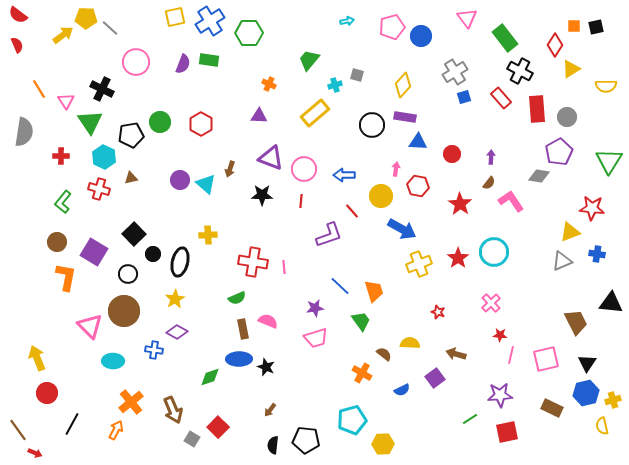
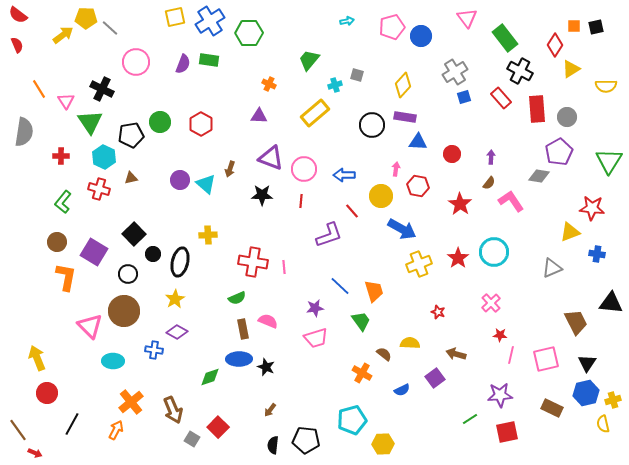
gray triangle at (562, 261): moved 10 px left, 7 px down
yellow semicircle at (602, 426): moved 1 px right, 2 px up
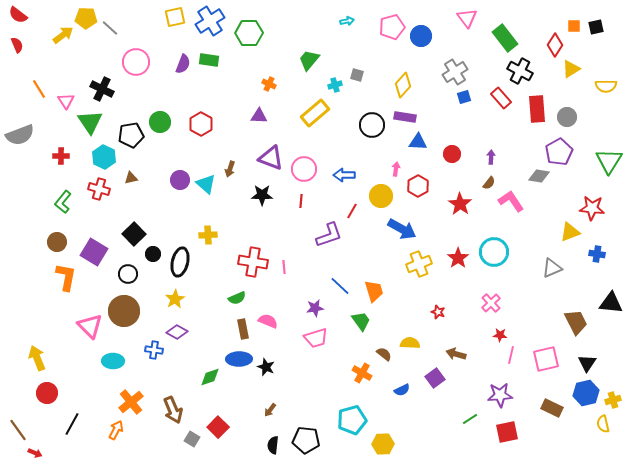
gray semicircle at (24, 132): moved 4 px left, 3 px down; rotated 60 degrees clockwise
red hexagon at (418, 186): rotated 20 degrees clockwise
red line at (352, 211): rotated 70 degrees clockwise
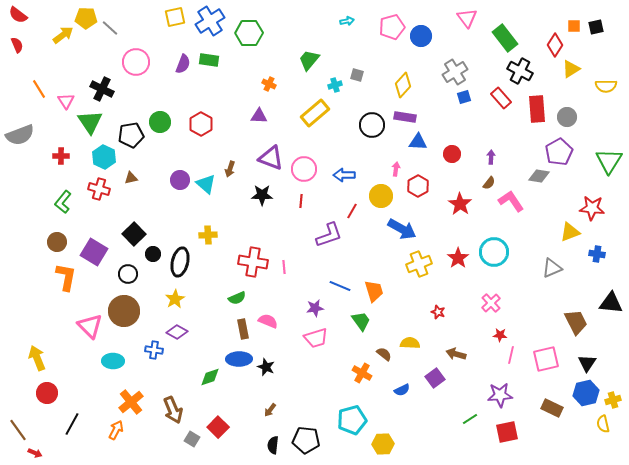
blue line at (340, 286): rotated 20 degrees counterclockwise
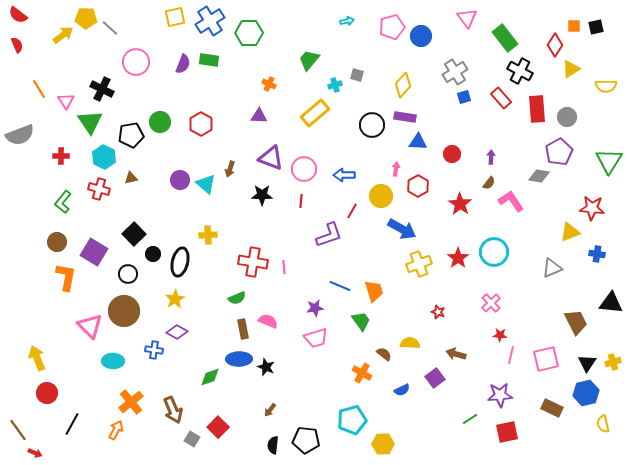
yellow cross at (613, 400): moved 38 px up
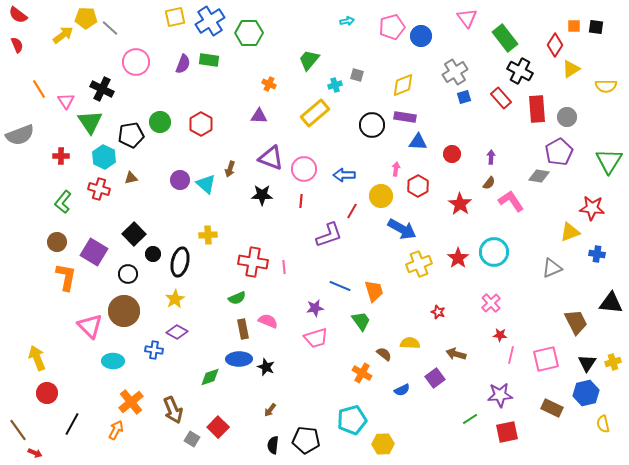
black square at (596, 27): rotated 21 degrees clockwise
yellow diamond at (403, 85): rotated 25 degrees clockwise
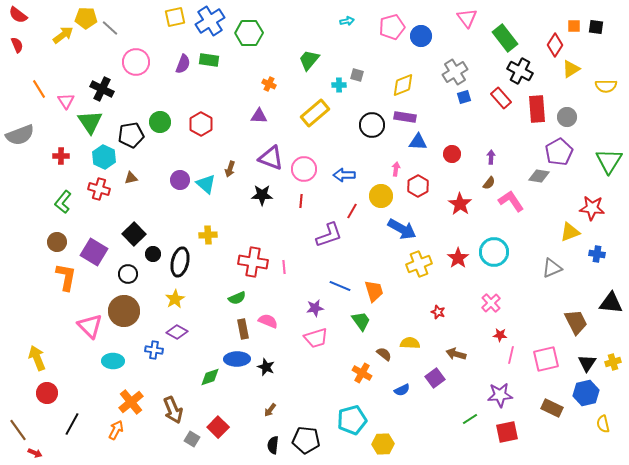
cyan cross at (335, 85): moved 4 px right; rotated 16 degrees clockwise
blue ellipse at (239, 359): moved 2 px left
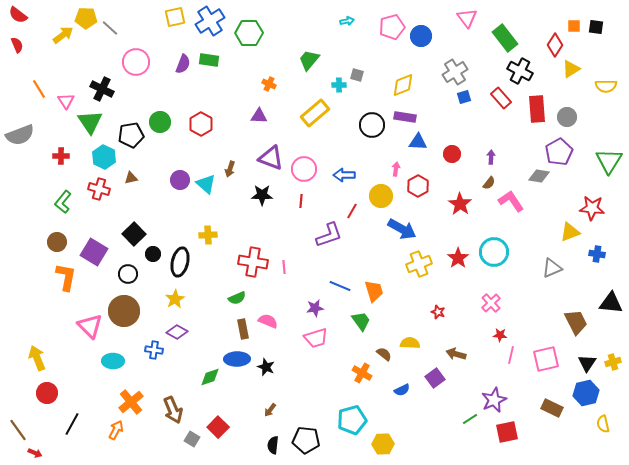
purple star at (500, 395): moved 6 px left, 5 px down; rotated 20 degrees counterclockwise
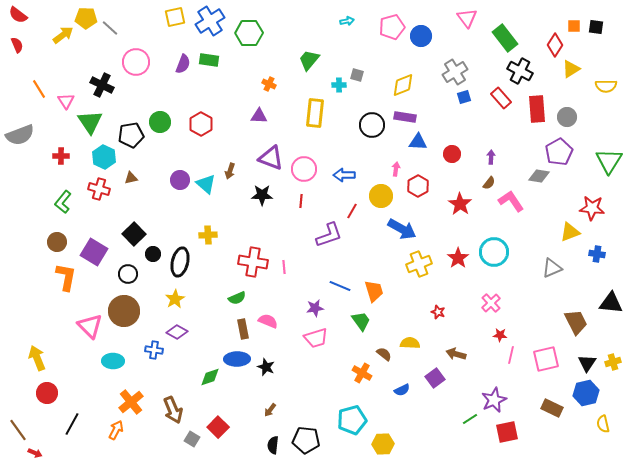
black cross at (102, 89): moved 4 px up
yellow rectangle at (315, 113): rotated 44 degrees counterclockwise
brown arrow at (230, 169): moved 2 px down
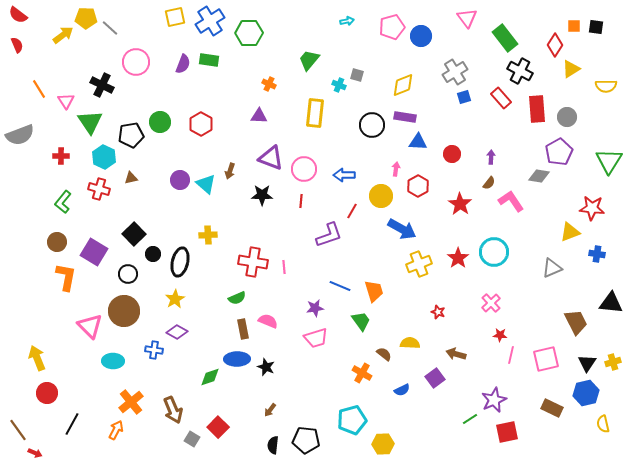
cyan cross at (339, 85): rotated 24 degrees clockwise
